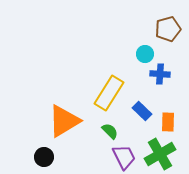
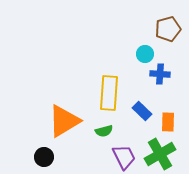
yellow rectangle: rotated 28 degrees counterclockwise
green semicircle: moved 6 px left; rotated 120 degrees clockwise
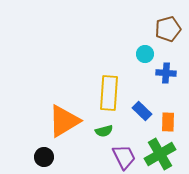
blue cross: moved 6 px right, 1 px up
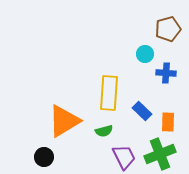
green cross: rotated 8 degrees clockwise
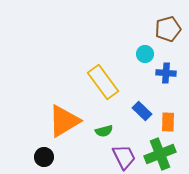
yellow rectangle: moved 6 px left, 11 px up; rotated 40 degrees counterclockwise
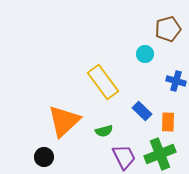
blue cross: moved 10 px right, 8 px down; rotated 12 degrees clockwise
orange triangle: rotated 12 degrees counterclockwise
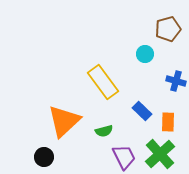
green cross: rotated 20 degrees counterclockwise
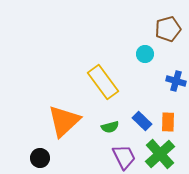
blue rectangle: moved 10 px down
green semicircle: moved 6 px right, 4 px up
black circle: moved 4 px left, 1 px down
